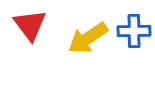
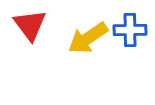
blue cross: moved 4 px left, 1 px up
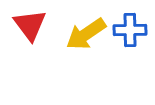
yellow arrow: moved 2 px left, 4 px up
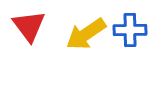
red triangle: moved 1 px left, 1 px down
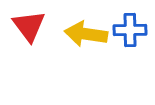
yellow arrow: rotated 42 degrees clockwise
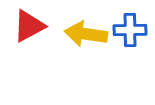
red triangle: rotated 39 degrees clockwise
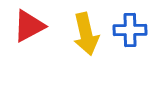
yellow arrow: rotated 111 degrees counterclockwise
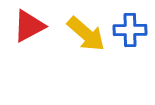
yellow arrow: rotated 36 degrees counterclockwise
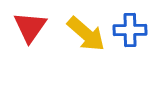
red triangle: moved 1 px right, 1 px down; rotated 27 degrees counterclockwise
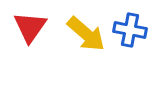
blue cross: rotated 12 degrees clockwise
